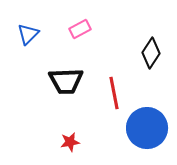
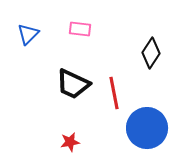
pink rectangle: rotated 35 degrees clockwise
black trapezoid: moved 7 px right, 3 px down; rotated 27 degrees clockwise
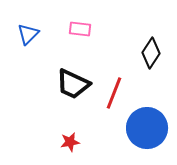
red line: rotated 32 degrees clockwise
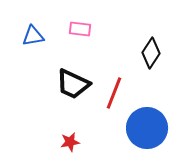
blue triangle: moved 5 px right, 2 px down; rotated 35 degrees clockwise
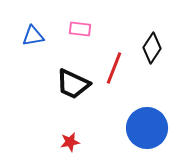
black diamond: moved 1 px right, 5 px up
red line: moved 25 px up
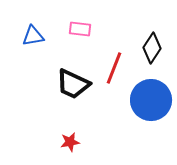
blue circle: moved 4 px right, 28 px up
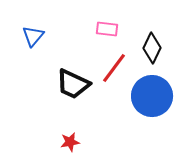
pink rectangle: moved 27 px right
blue triangle: rotated 40 degrees counterclockwise
black diamond: rotated 8 degrees counterclockwise
red line: rotated 16 degrees clockwise
blue circle: moved 1 px right, 4 px up
